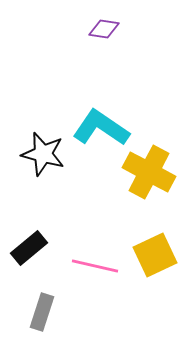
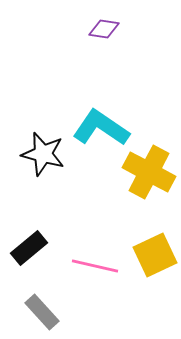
gray rectangle: rotated 60 degrees counterclockwise
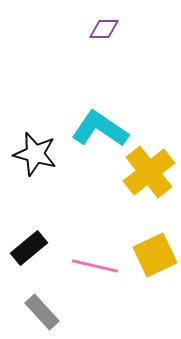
purple diamond: rotated 8 degrees counterclockwise
cyan L-shape: moved 1 px left, 1 px down
black star: moved 8 px left
yellow cross: rotated 24 degrees clockwise
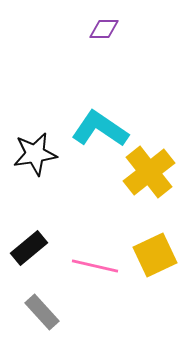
black star: rotated 24 degrees counterclockwise
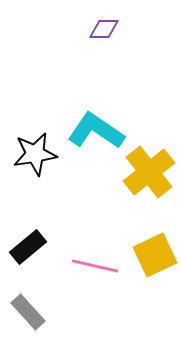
cyan L-shape: moved 4 px left, 2 px down
black rectangle: moved 1 px left, 1 px up
gray rectangle: moved 14 px left
